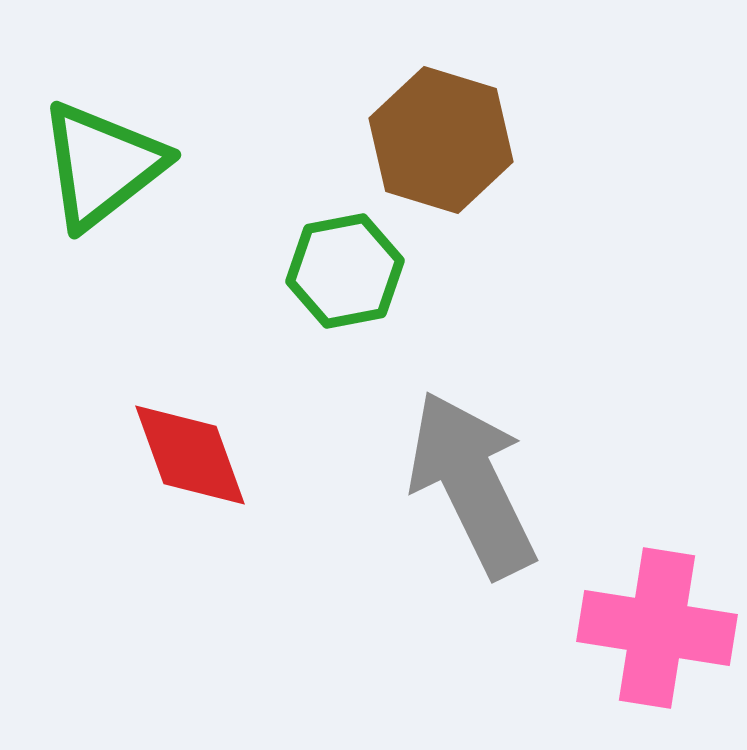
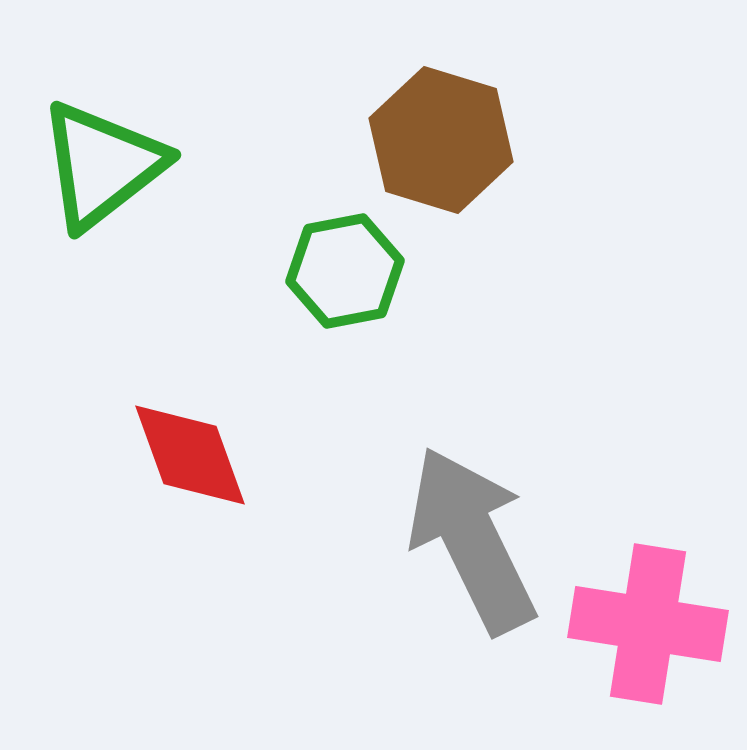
gray arrow: moved 56 px down
pink cross: moved 9 px left, 4 px up
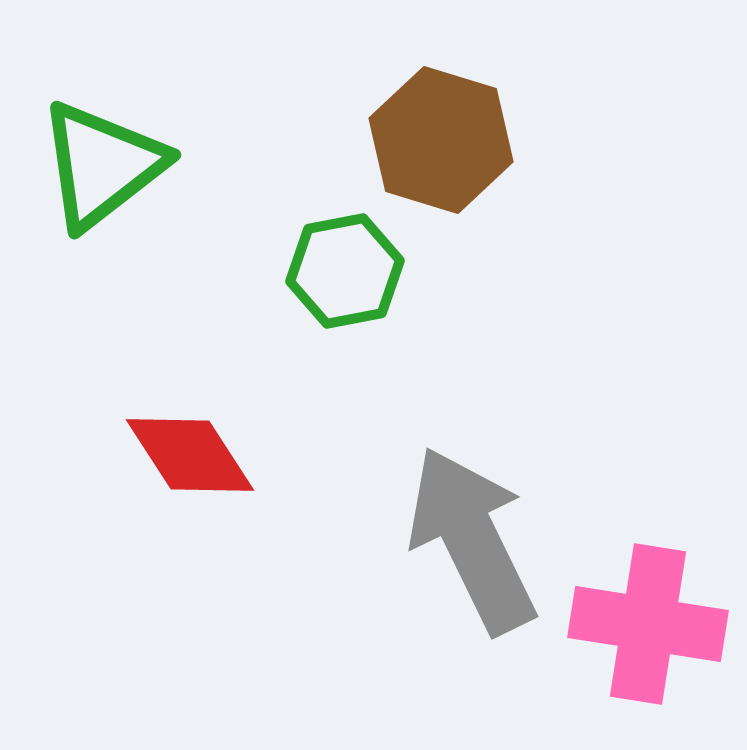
red diamond: rotated 13 degrees counterclockwise
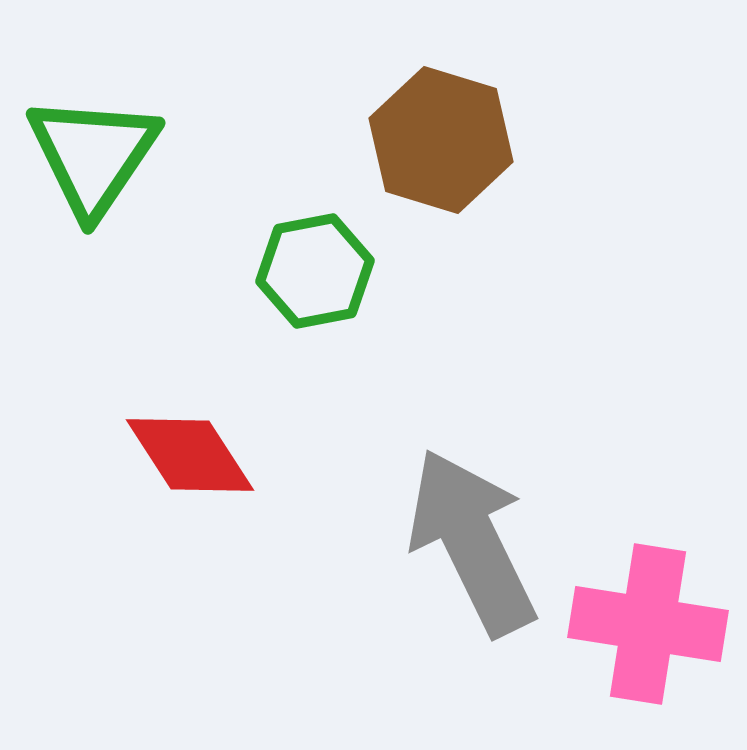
green triangle: moved 9 px left, 10 px up; rotated 18 degrees counterclockwise
green hexagon: moved 30 px left
gray arrow: moved 2 px down
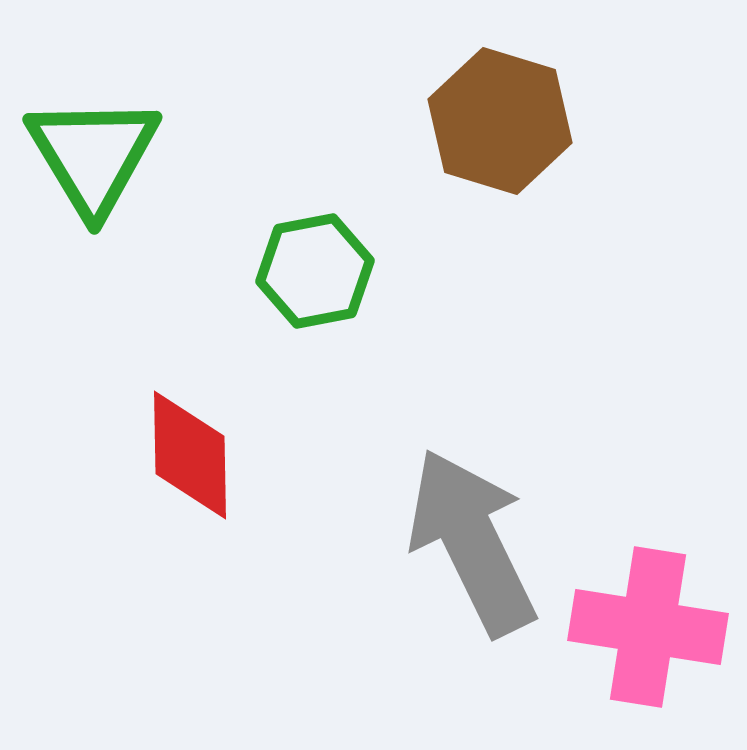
brown hexagon: moved 59 px right, 19 px up
green triangle: rotated 5 degrees counterclockwise
red diamond: rotated 32 degrees clockwise
pink cross: moved 3 px down
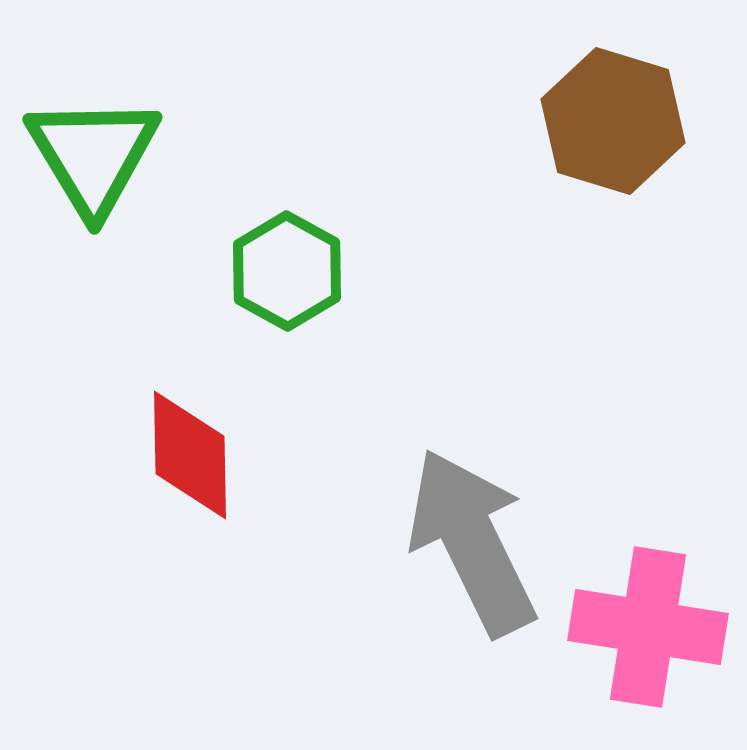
brown hexagon: moved 113 px right
green hexagon: moved 28 px left; rotated 20 degrees counterclockwise
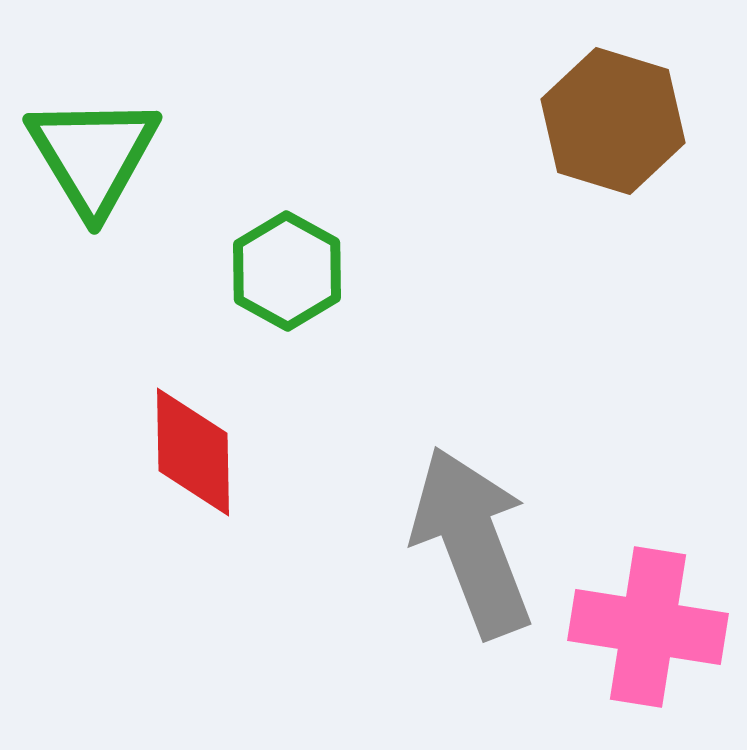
red diamond: moved 3 px right, 3 px up
gray arrow: rotated 5 degrees clockwise
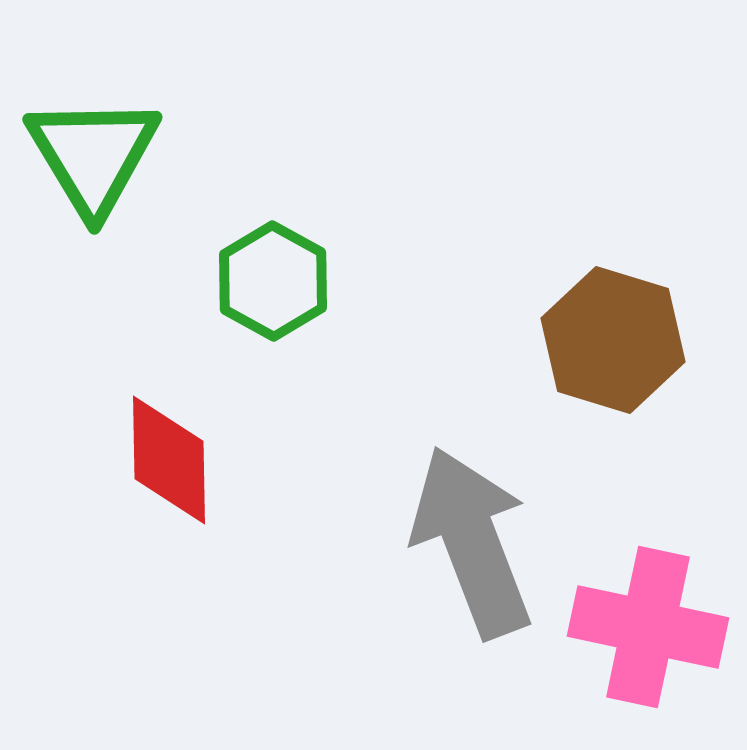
brown hexagon: moved 219 px down
green hexagon: moved 14 px left, 10 px down
red diamond: moved 24 px left, 8 px down
pink cross: rotated 3 degrees clockwise
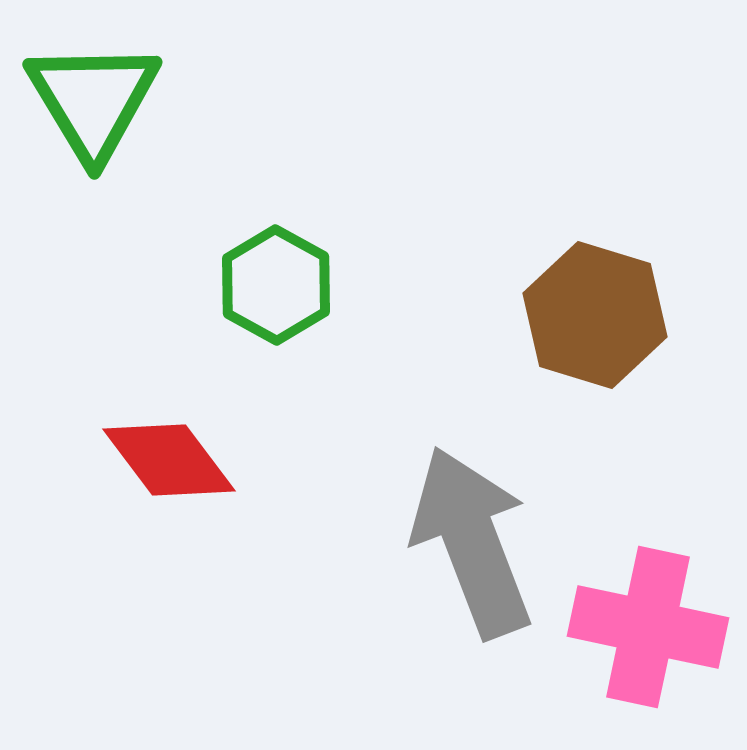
green triangle: moved 55 px up
green hexagon: moved 3 px right, 4 px down
brown hexagon: moved 18 px left, 25 px up
red diamond: rotated 36 degrees counterclockwise
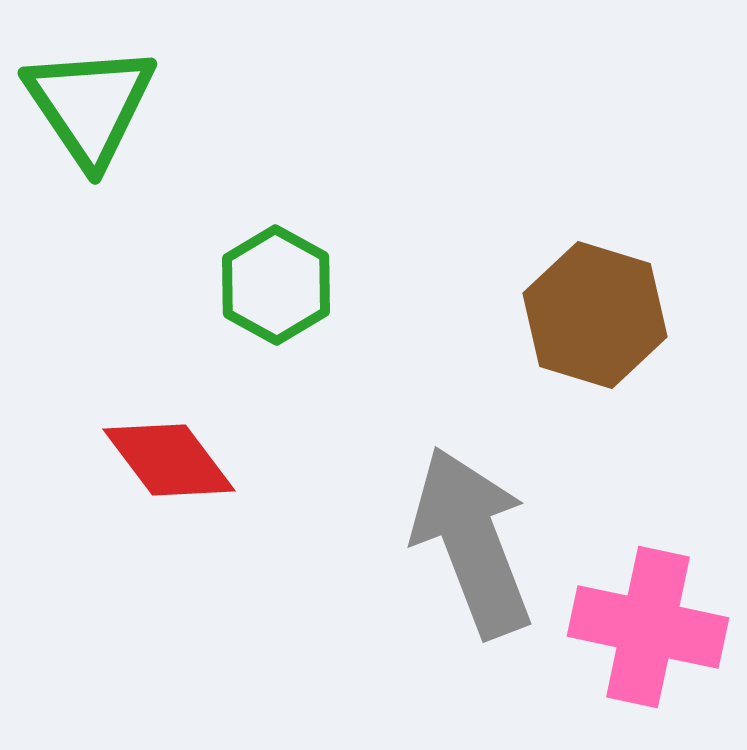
green triangle: moved 3 px left, 5 px down; rotated 3 degrees counterclockwise
